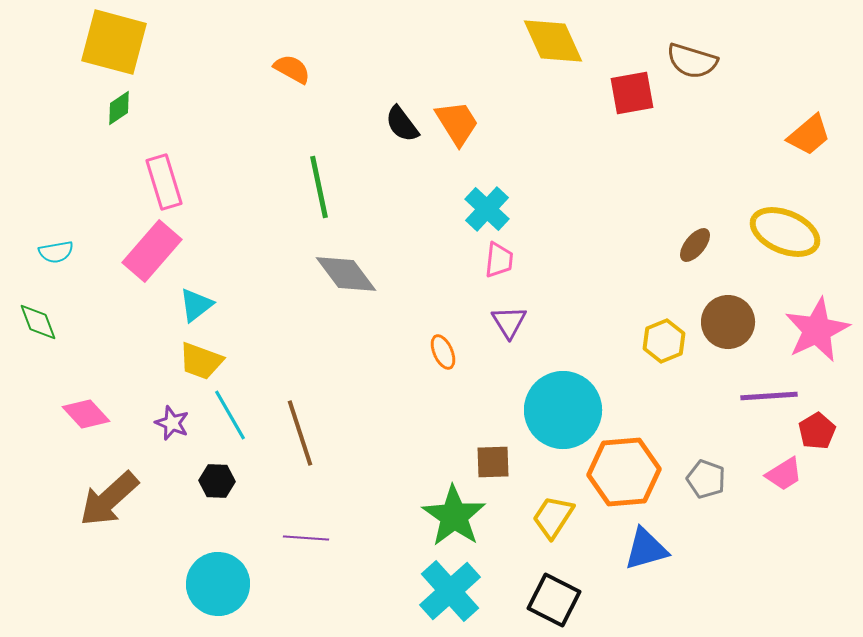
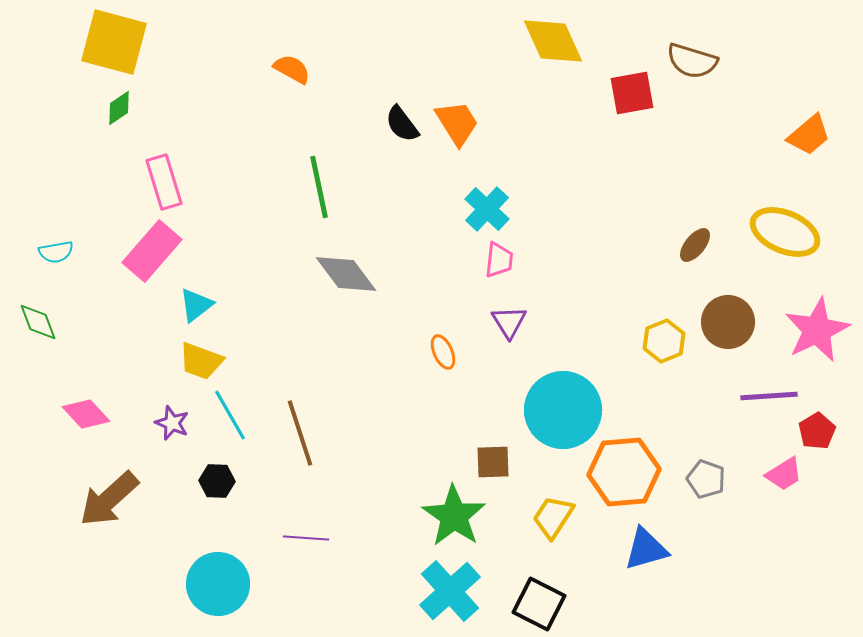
black square at (554, 600): moved 15 px left, 4 px down
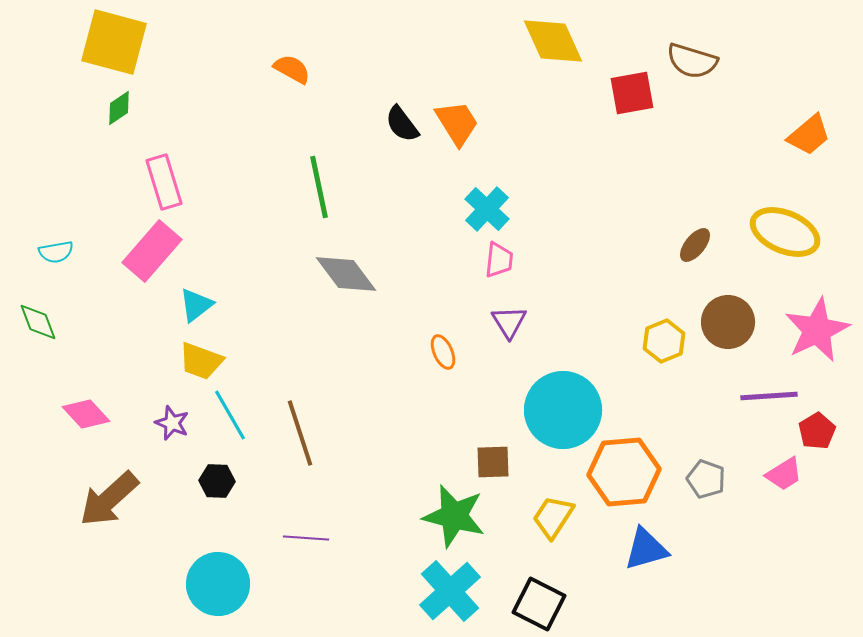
green star at (454, 516): rotated 20 degrees counterclockwise
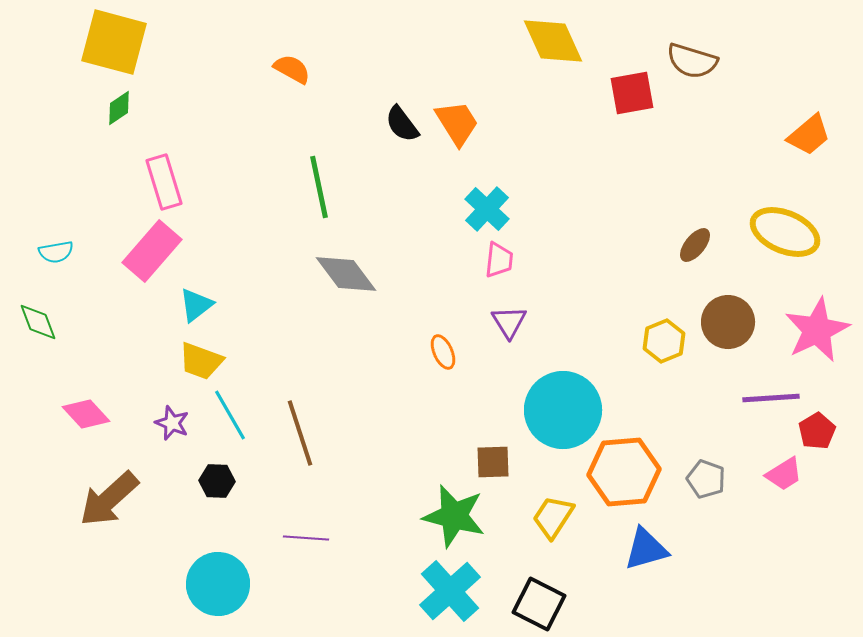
purple line at (769, 396): moved 2 px right, 2 px down
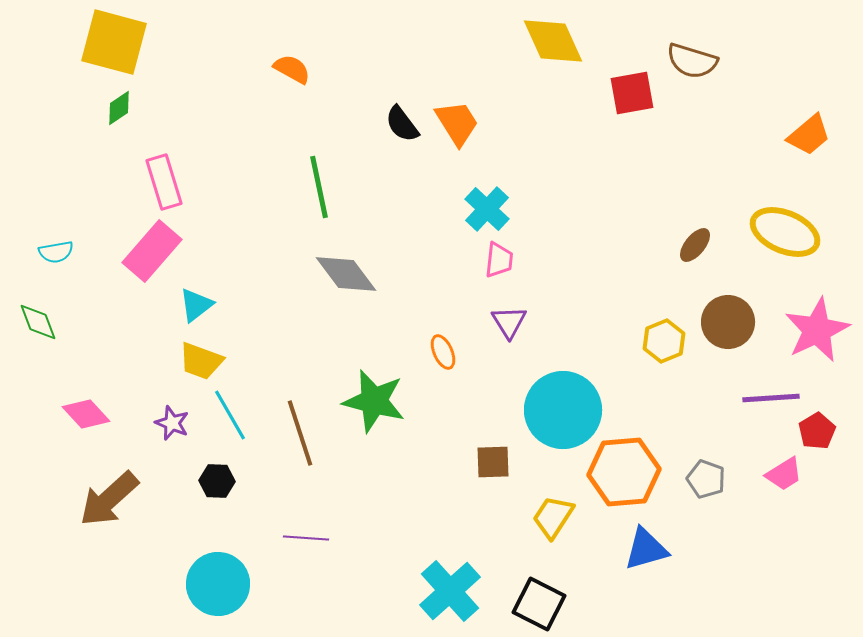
green star at (454, 516): moved 80 px left, 115 px up
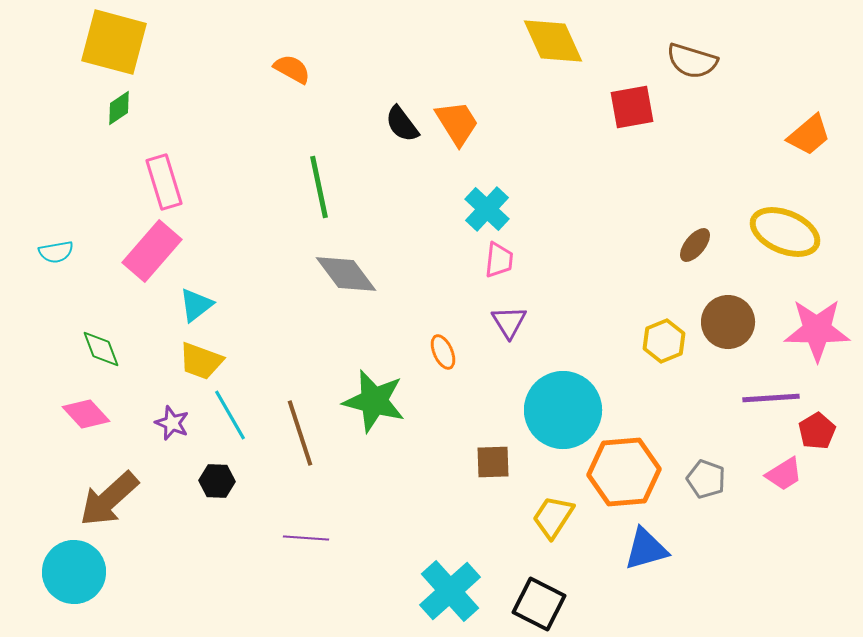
red square at (632, 93): moved 14 px down
green diamond at (38, 322): moved 63 px right, 27 px down
pink star at (817, 330): rotated 26 degrees clockwise
cyan circle at (218, 584): moved 144 px left, 12 px up
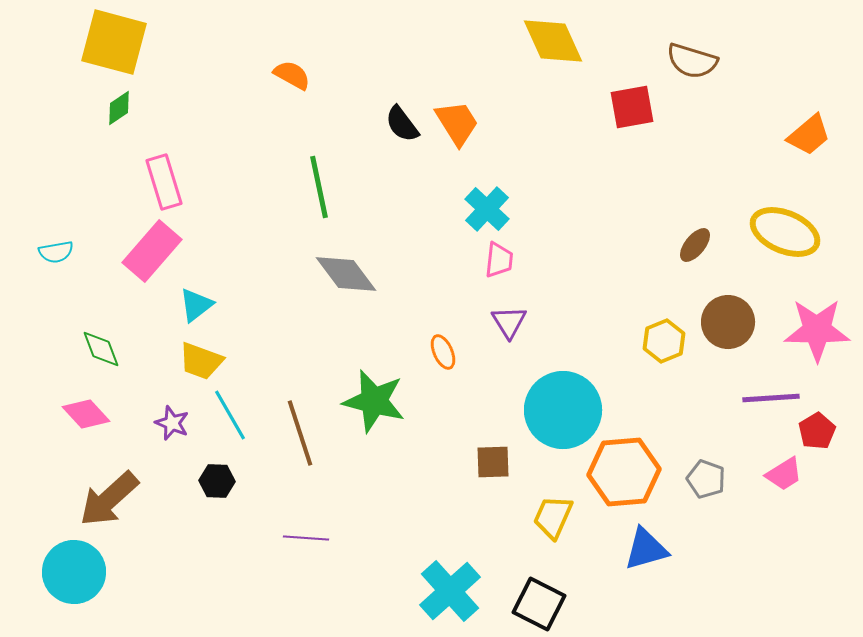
orange semicircle at (292, 69): moved 6 px down
yellow trapezoid at (553, 517): rotated 9 degrees counterclockwise
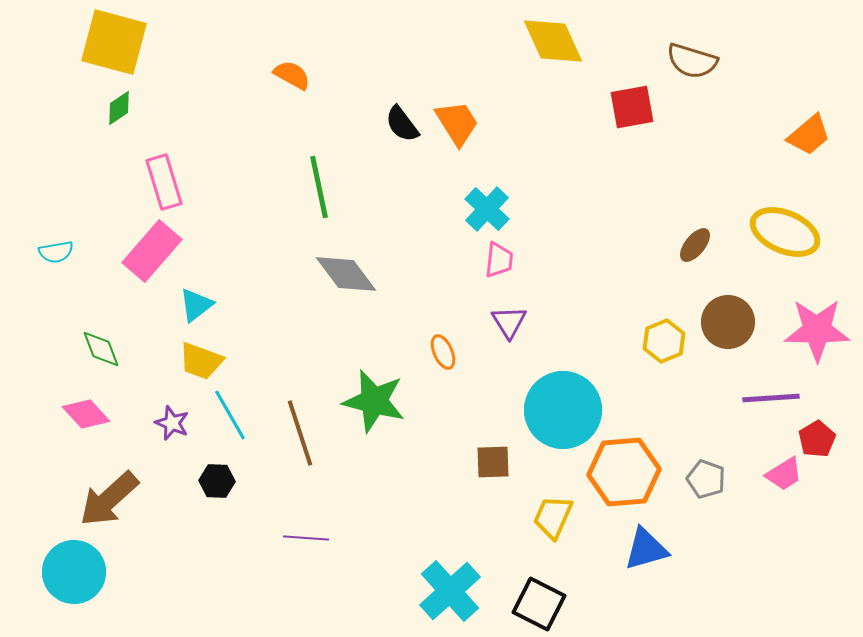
red pentagon at (817, 431): moved 8 px down
